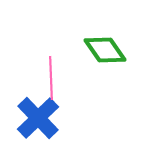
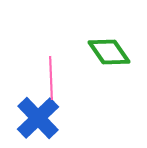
green diamond: moved 4 px right, 2 px down
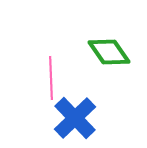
blue cross: moved 37 px right
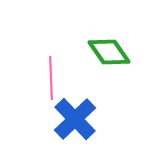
blue cross: moved 1 px down
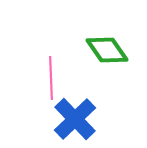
green diamond: moved 2 px left, 2 px up
